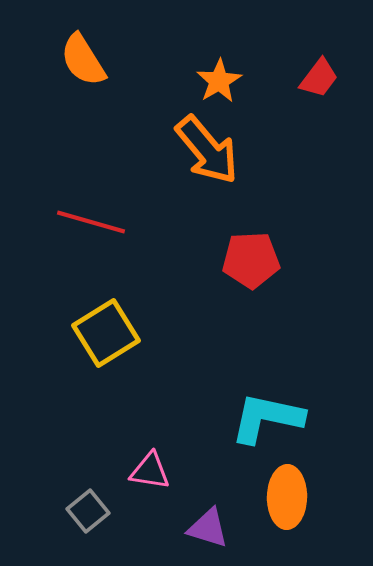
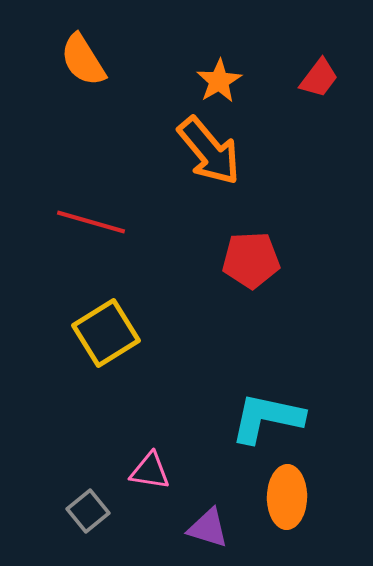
orange arrow: moved 2 px right, 1 px down
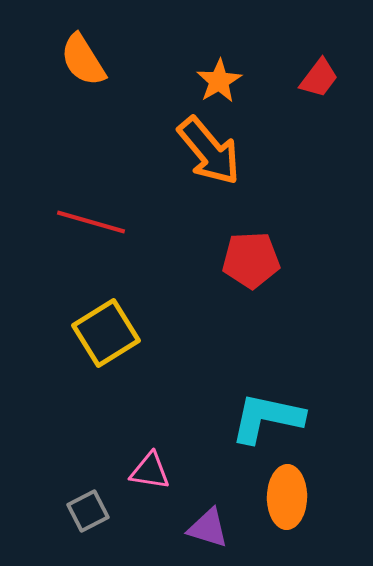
gray square: rotated 12 degrees clockwise
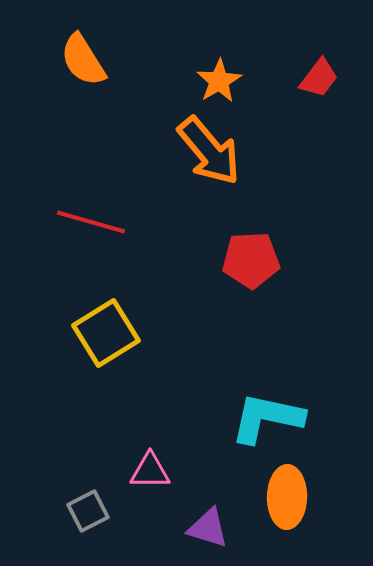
pink triangle: rotated 9 degrees counterclockwise
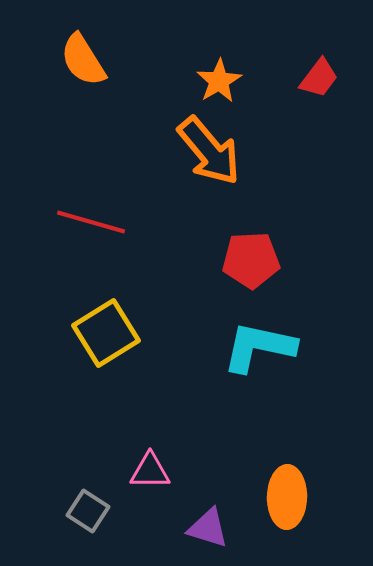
cyan L-shape: moved 8 px left, 71 px up
gray square: rotated 30 degrees counterclockwise
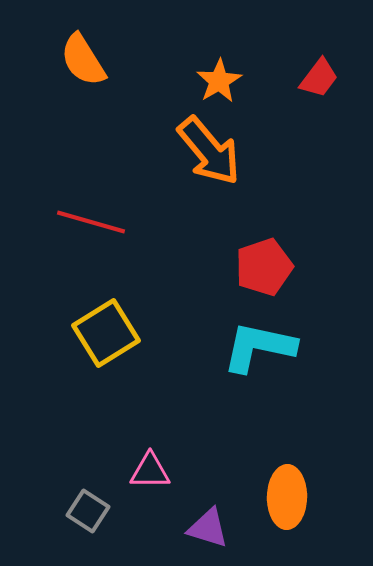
red pentagon: moved 13 px right, 7 px down; rotated 16 degrees counterclockwise
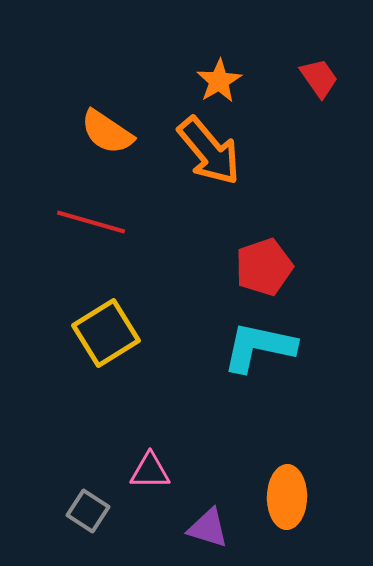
orange semicircle: moved 24 px right, 72 px down; rotated 24 degrees counterclockwise
red trapezoid: rotated 72 degrees counterclockwise
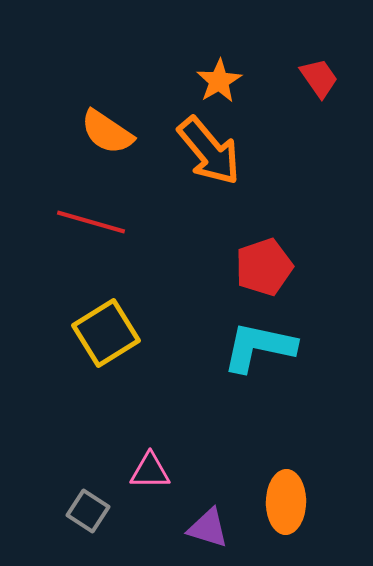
orange ellipse: moved 1 px left, 5 px down
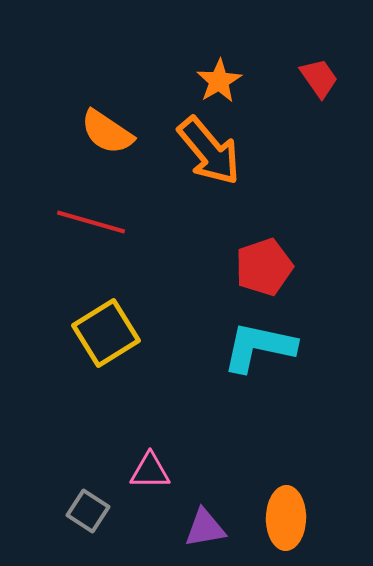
orange ellipse: moved 16 px down
purple triangle: moved 3 px left; rotated 27 degrees counterclockwise
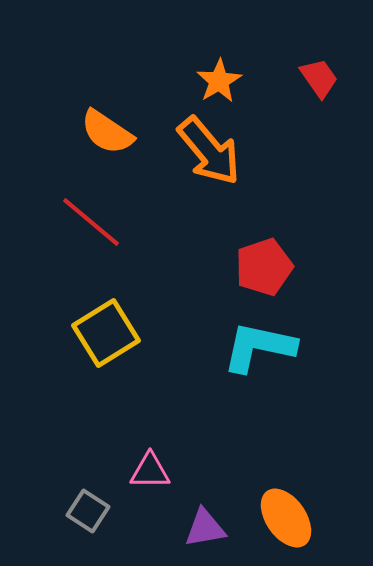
red line: rotated 24 degrees clockwise
orange ellipse: rotated 36 degrees counterclockwise
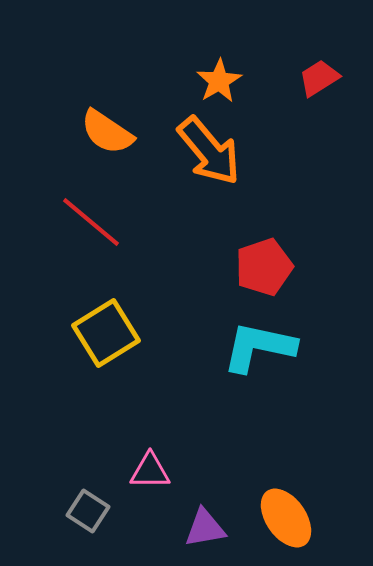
red trapezoid: rotated 87 degrees counterclockwise
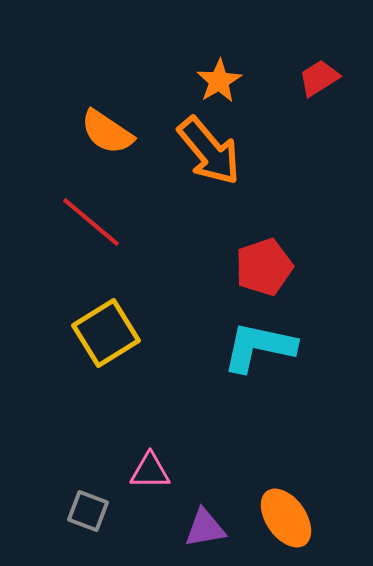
gray square: rotated 12 degrees counterclockwise
